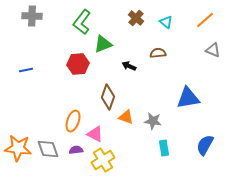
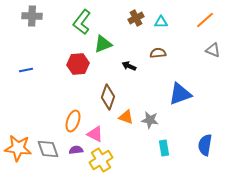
brown cross: rotated 21 degrees clockwise
cyan triangle: moved 5 px left; rotated 40 degrees counterclockwise
blue triangle: moved 8 px left, 4 px up; rotated 10 degrees counterclockwise
gray star: moved 3 px left, 1 px up
blue semicircle: rotated 20 degrees counterclockwise
yellow cross: moved 2 px left
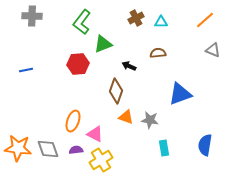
brown diamond: moved 8 px right, 6 px up
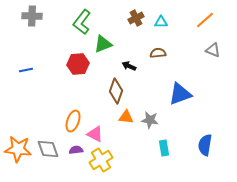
orange triangle: rotated 14 degrees counterclockwise
orange star: moved 1 px down
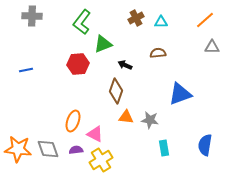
gray triangle: moved 1 px left, 3 px up; rotated 21 degrees counterclockwise
black arrow: moved 4 px left, 1 px up
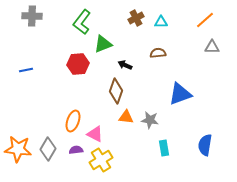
gray diamond: rotated 50 degrees clockwise
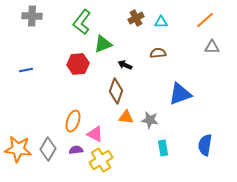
cyan rectangle: moved 1 px left
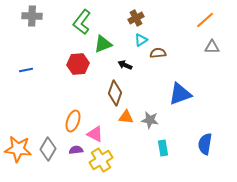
cyan triangle: moved 20 px left, 18 px down; rotated 32 degrees counterclockwise
brown diamond: moved 1 px left, 2 px down
blue semicircle: moved 1 px up
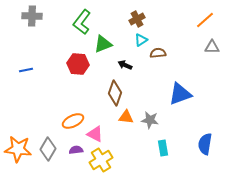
brown cross: moved 1 px right, 1 px down
red hexagon: rotated 10 degrees clockwise
orange ellipse: rotated 45 degrees clockwise
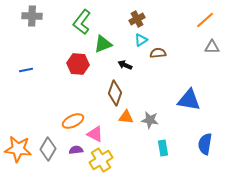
blue triangle: moved 9 px right, 6 px down; rotated 30 degrees clockwise
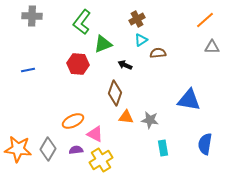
blue line: moved 2 px right
